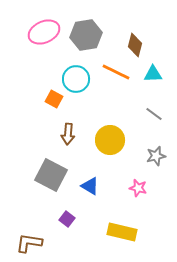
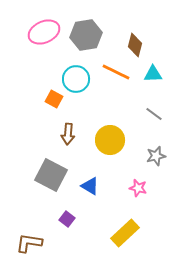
yellow rectangle: moved 3 px right, 1 px down; rotated 56 degrees counterclockwise
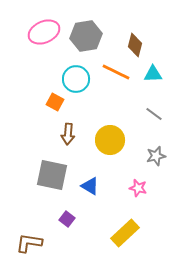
gray hexagon: moved 1 px down
orange square: moved 1 px right, 3 px down
gray square: moved 1 px right; rotated 16 degrees counterclockwise
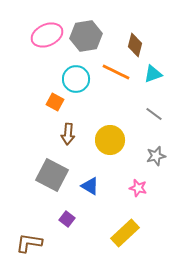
pink ellipse: moved 3 px right, 3 px down
cyan triangle: rotated 18 degrees counterclockwise
gray square: rotated 16 degrees clockwise
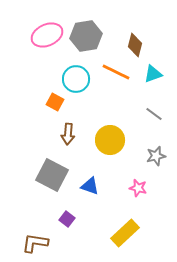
blue triangle: rotated 12 degrees counterclockwise
brown L-shape: moved 6 px right
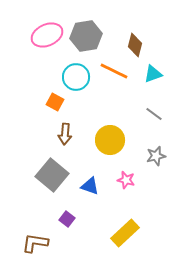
orange line: moved 2 px left, 1 px up
cyan circle: moved 2 px up
brown arrow: moved 3 px left
gray square: rotated 12 degrees clockwise
pink star: moved 12 px left, 8 px up
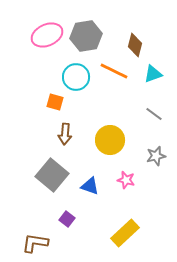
orange square: rotated 12 degrees counterclockwise
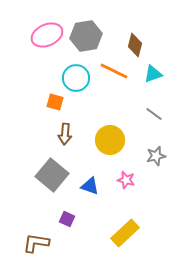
cyan circle: moved 1 px down
purple square: rotated 14 degrees counterclockwise
brown L-shape: moved 1 px right
